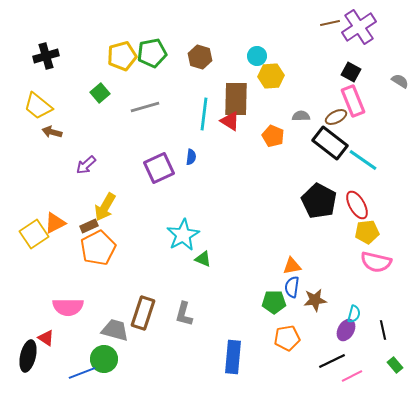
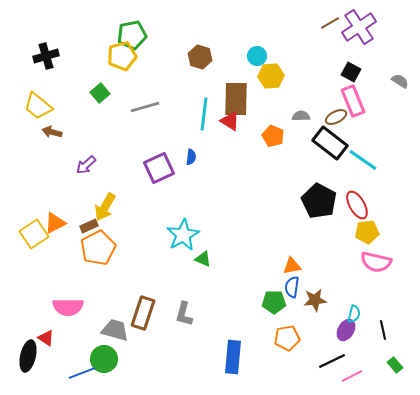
brown line at (330, 23): rotated 18 degrees counterclockwise
green pentagon at (152, 53): moved 20 px left, 18 px up
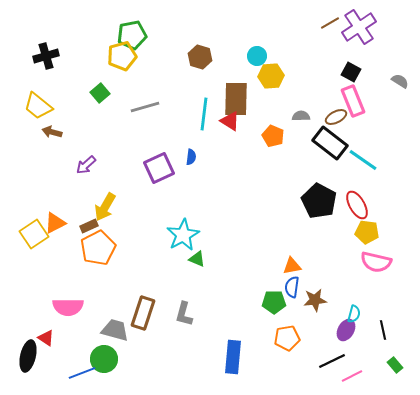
yellow pentagon at (367, 232): rotated 15 degrees clockwise
green triangle at (203, 259): moved 6 px left
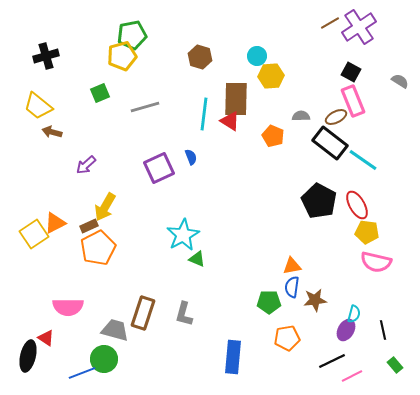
green square at (100, 93): rotated 18 degrees clockwise
blue semicircle at (191, 157): rotated 28 degrees counterclockwise
green pentagon at (274, 302): moved 5 px left
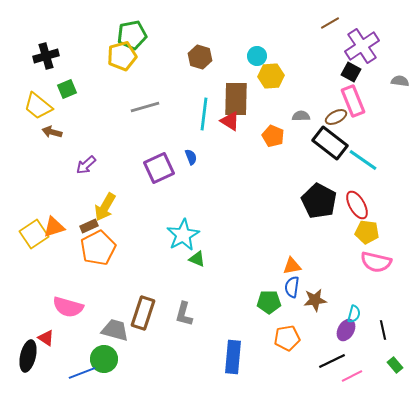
purple cross at (359, 27): moved 3 px right, 19 px down
gray semicircle at (400, 81): rotated 24 degrees counterclockwise
green square at (100, 93): moved 33 px left, 4 px up
orange triangle at (55, 223): moved 1 px left, 4 px down; rotated 10 degrees clockwise
pink semicircle at (68, 307): rotated 16 degrees clockwise
